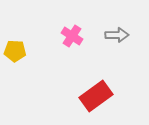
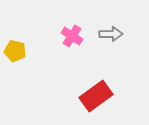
gray arrow: moved 6 px left, 1 px up
yellow pentagon: rotated 10 degrees clockwise
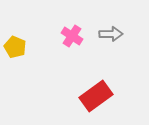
yellow pentagon: moved 4 px up; rotated 10 degrees clockwise
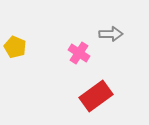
pink cross: moved 7 px right, 17 px down
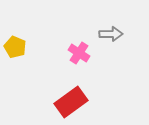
red rectangle: moved 25 px left, 6 px down
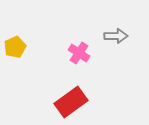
gray arrow: moved 5 px right, 2 px down
yellow pentagon: rotated 25 degrees clockwise
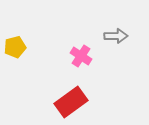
yellow pentagon: rotated 10 degrees clockwise
pink cross: moved 2 px right, 3 px down
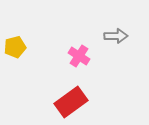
pink cross: moved 2 px left
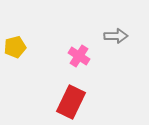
red rectangle: rotated 28 degrees counterclockwise
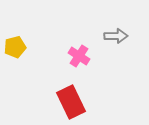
red rectangle: rotated 52 degrees counterclockwise
